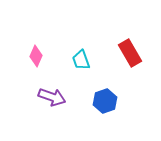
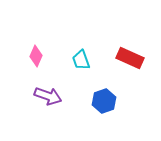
red rectangle: moved 5 px down; rotated 36 degrees counterclockwise
purple arrow: moved 4 px left, 1 px up
blue hexagon: moved 1 px left
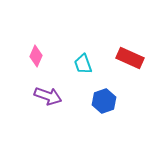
cyan trapezoid: moved 2 px right, 4 px down
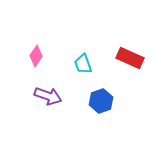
pink diamond: rotated 10 degrees clockwise
blue hexagon: moved 3 px left
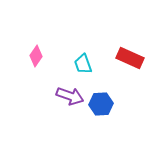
purple arrow: moved 22 px right
blue hexagon: moved 3 px down; rotated 15 degrees clockwise
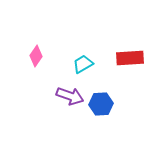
red rectangle: rotated 28 degrees counterclockwise
cyan trapezoid: rotated 80 degrees clockwise
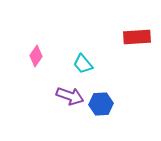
red rectangle: moved 7 px right, 21 px up
cyan trapezoid: rotated 100 degrees counterclockwise
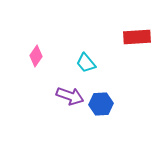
cyan trapezoid: moved 3 px right, 1 px up
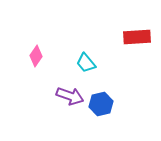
blue hexagon: rotated 10 degrees counterclockwise
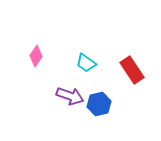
red rectangle: moved 5 px left, 33 px down; rotated 60 degrees clockwise
cyan trapezoid: rotated 15 degrees counterclockwise
blue hexagon: moved 2 px left
